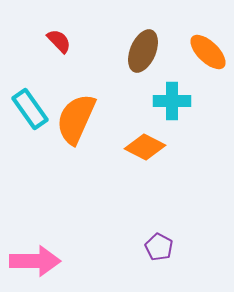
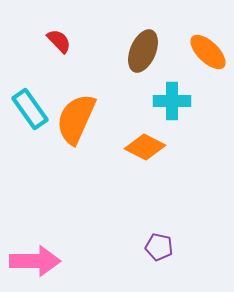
purple pentagon: rotated 16 degrees counterclockwise
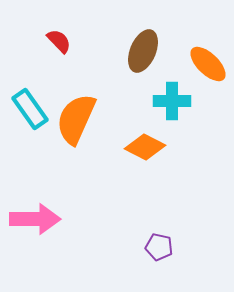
orange ellipse: moved 12 px down
pink arrow: moved 42 px up
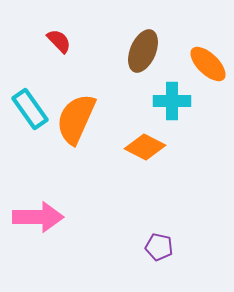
pink arrow: moved 3 px right, 2 px up
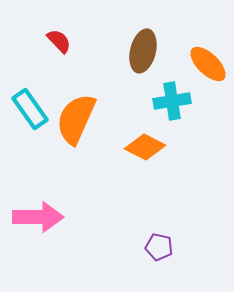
brown ellipse: rotated 9 degrees counterclockwise
cyan cross: rotated 9 degrees counterclockwise
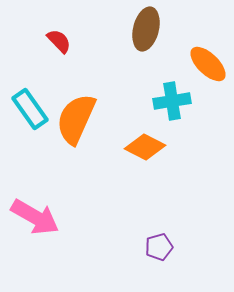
brown ellipse: moved 3 px right, 22 px up
pink arrow: moved 3 px left; rotated 30 degrees clockwise
purple pentagon: rotated 28 degrees counterclockwise
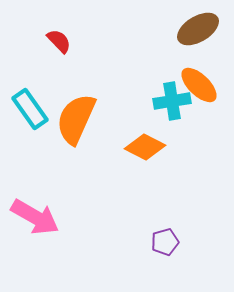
brown ellipse: moved 52 px right; rotated 45 degrees clockwise
orange ellipse: moved 9 px left, 21 px down
purple pentagon: moved 6 px right, 5 px up
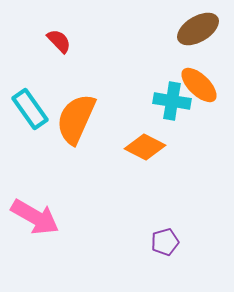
cyan cross: rotated 18 degrees clockwise
